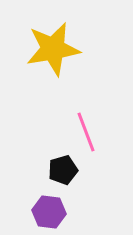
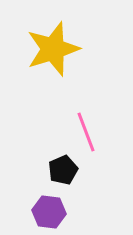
yellow star: rotated 8 degrees counterclockwise
black pentagon: rotated 8 degrees counterclockwise
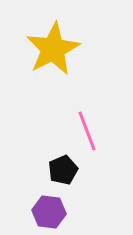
yellow star: rotated 10 degrees counterclockwise
pink line: moved 1 px right, 1 px up
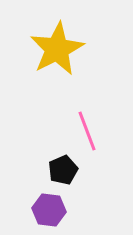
yellow star: moved 4 px right
purple hexagon: moved 2 px up
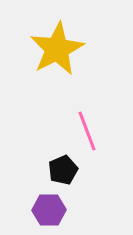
purple hexagon: rotated 8 degrees counterclockwise
